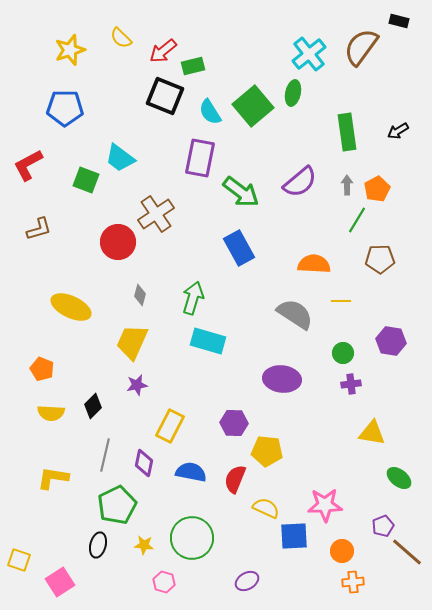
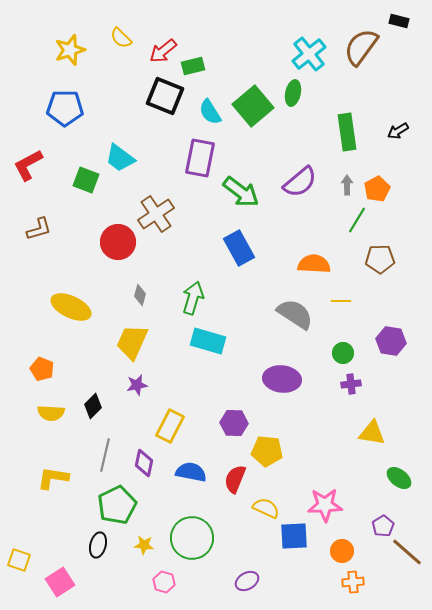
purple pentagon at (383, 526): rotated 10 degrees counterclockwise
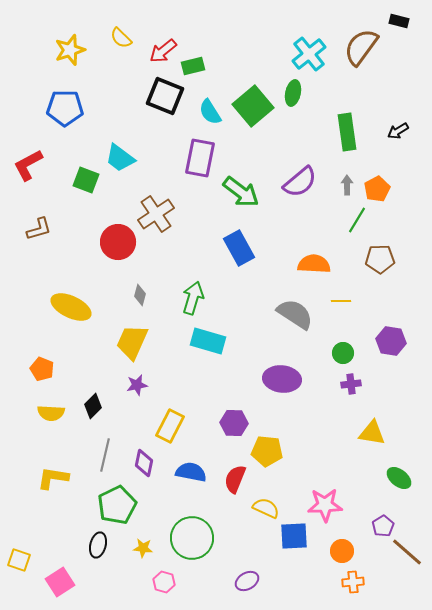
yellow star at (144, 545): moved 1 px left, 3 px down
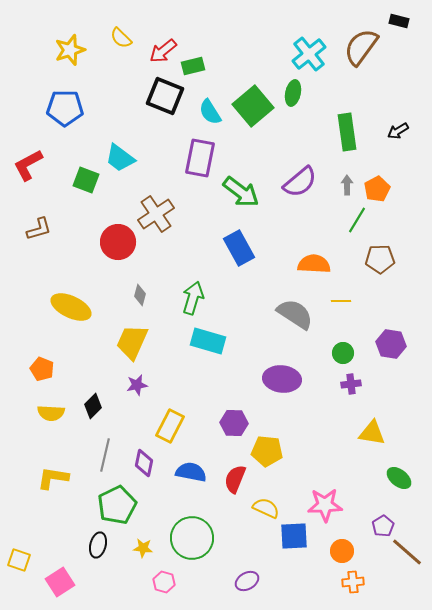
purple hexagon at (391, 341): moved 3 px down
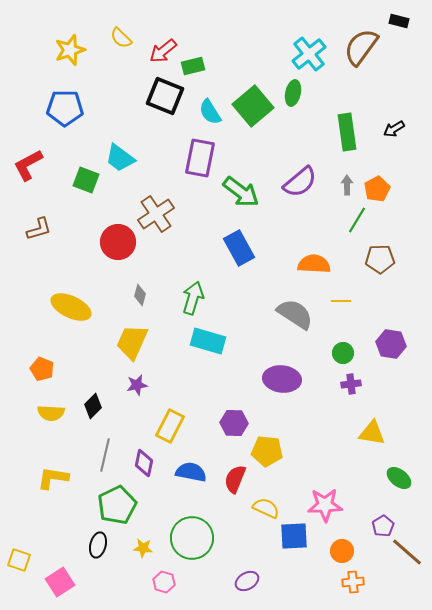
black arrow at (398, 131): moved 4 px left, 2 px up
